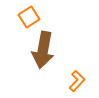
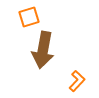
orange square: rotated 15 degrees clockwise
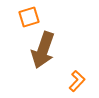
brown arrow: rotated 9 degrees clockwise
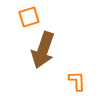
orange L-shape: rotated 45 degrees counterclockwise
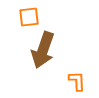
orange square: rotated 10 degrees clockwise
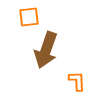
brown arrow: moved 3 px right
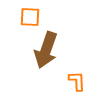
orange square: moved 1 px right; rotated 10 degrees clockwise
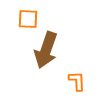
orange square: moved 2 px left, 2 px down
